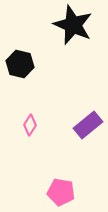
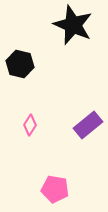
pink pentagon: moved 6 px left, 3 px up
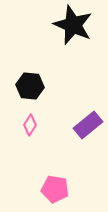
black hexagon: moved 10 px right, 22 px down; rotated 8 degrees counterclockwise
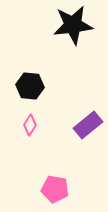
black star: rotated 30 degrees counterclockwise
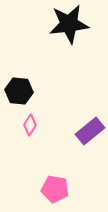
black star: moved 4 px left, 1 px up
black hexagon: moved 11 px left, 5 px down
purple rectangle: moved 2 px right, 6 px down
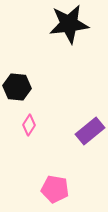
black hexagon: moved 2 px left, 4 px up
pink diamond: moved 1 px left
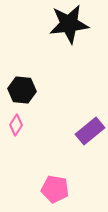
black hexagon: moved 5 px right, 3 px down
pink diamond: moved 13 px left
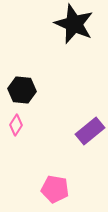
black star: moved 5 px right; rotated 30 degrees clockwise
